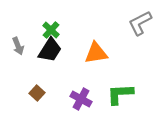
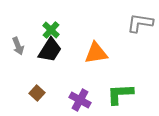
gray L-shape: rotated 36 degrees clockwise
purple cross: moved 1 px left, 1 px down
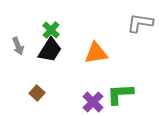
purple cross: moved 13 px right, 2 px down; rotated 15 degrees clockwise
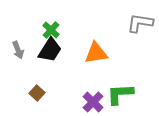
gray arrow: moved 4 px down
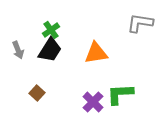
green cross: rotated 12 degrees clockwise
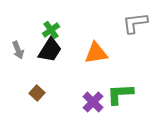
gray L-shape: moved 5 px left; rotated 16 degrees counterclockwise
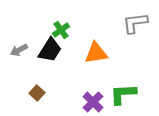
green cross: moved 10 px right
gray arrow: moved 1 px right; rotated 84 degrees clockwise
green L-shape: moved 3 px right
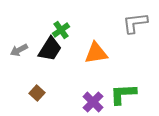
black trapezoid: moved 1 px up
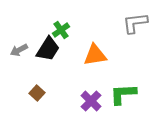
black trapezoid: moved 2 px left
orange triangle: moved 1 px left, 2 px down
purple cross: moved 2 px left, 1 px up
